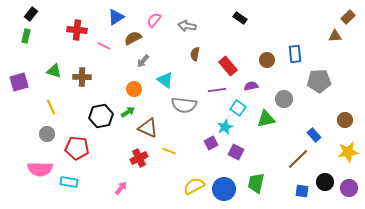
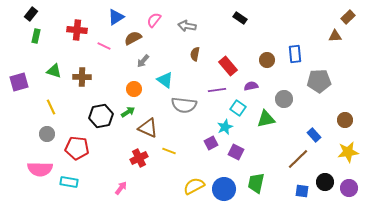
green rectangle at (26, 36): moved 10 px right
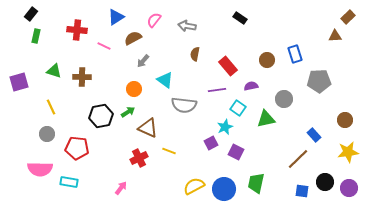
blue rectangle at (295, 54): rotated 12 degrees counterclockwise
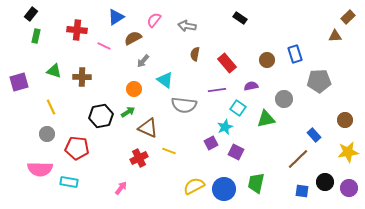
red rectangle at (228, 66): moved 1 px left, 3 px up
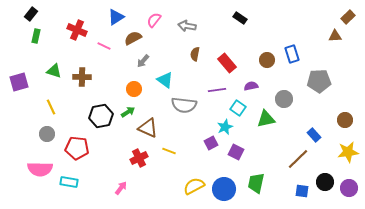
red cross at (77, 30): rotated 18 degrees clockwise
blue rectangle at (295, 54): moved 3 px left
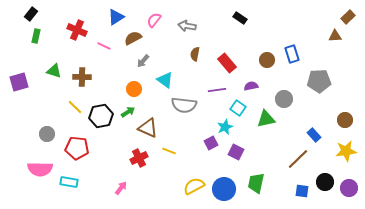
yellow line at (51, 107): moved 24 px right; rotated 21 degrees counterclockwise
yellow star at (348, 152): moved 2 px left, 1 px up
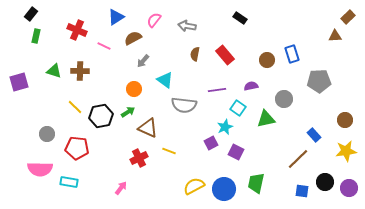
red rectangle at (227, 63): moved 2 px left, 8 px up
brown cross at (82, 77): moved 2 px left, 6 px up
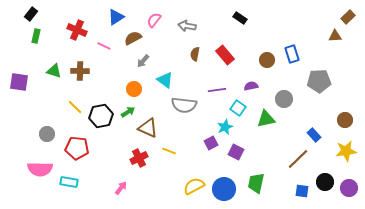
purple square at (19, 82): rotated 24 degrees clockwise
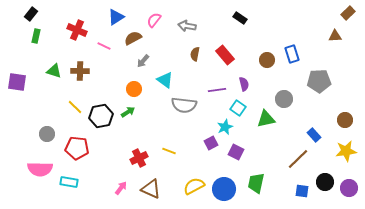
brown rectangle at (348, 17): moved 4 px up
purple square at (19, 82): moved 2 px left
purple semicircle at (251, 86): moved 7 px left, 2 px up; rotated 88 degrees clockwise
brown triangle at (148, 128): moved 3 px right, 61 px down
